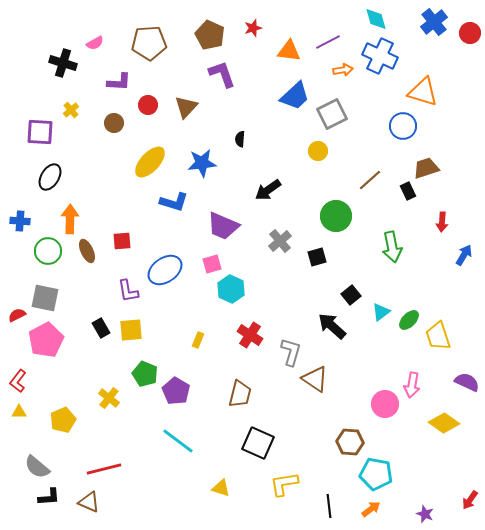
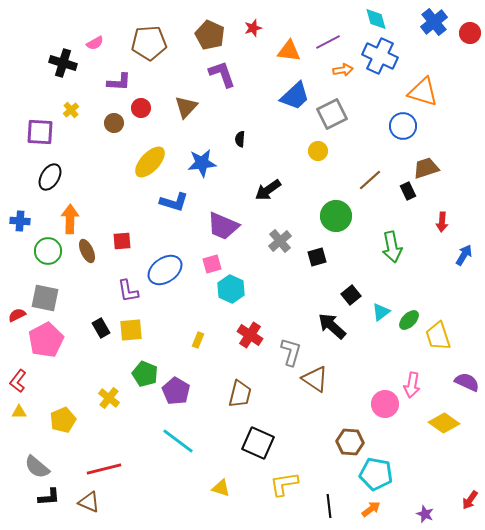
red circle at (148, 105): moved 7 px left, 3 px down
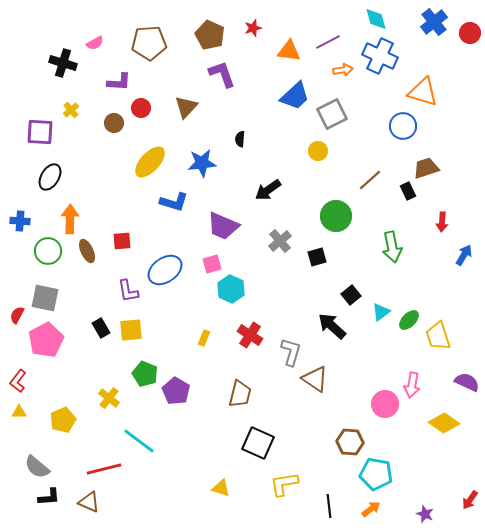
red semicircle at (17, 315): rotated 36 degrees counterclockwise
yellow rectangle at (198, 340): moved 6 px right, 2 px up
cyan line at (178, 441): moved 39 px left
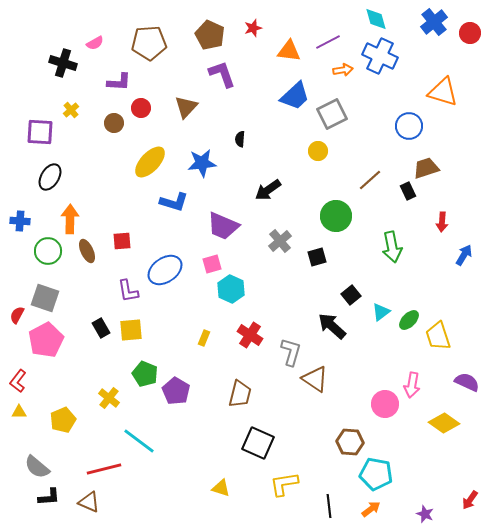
orange triangle at (423, 92): moved 20 px right
blue circle at (403, 126): moved 6 px right
gray square at (45, 298): rotated 8 degrees clockwise
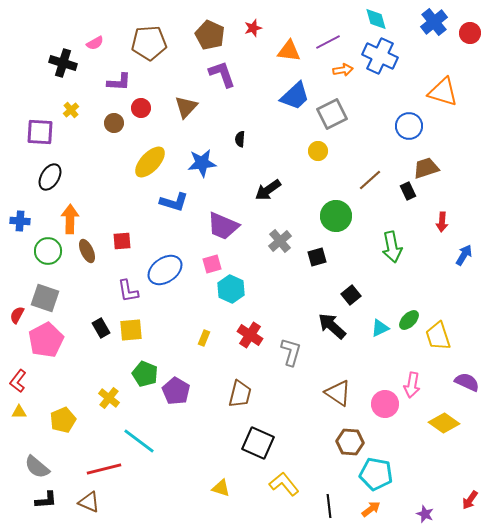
cyan triangle at (381, 312): moved 1 px left, 16 px down; rotated 12 degrees clockwise
brown triangle at (315, 379): moved 23 px right, 14 px down
yellow L-shape at (284, 484): rotated 60 degrees clockwise
black L-shape at (49, 497): moved 3 px left, 3 px down
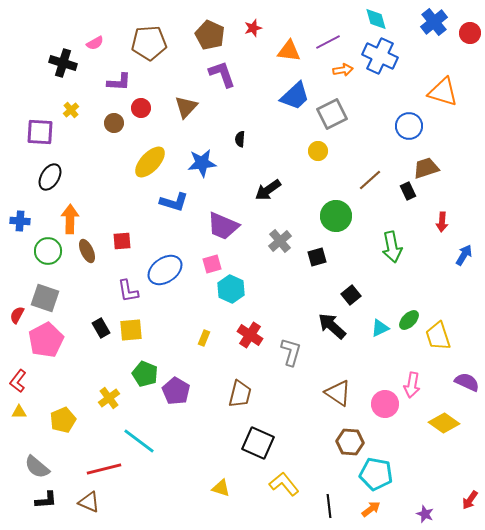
yellow cross at (109, 398): rotated 15 degrees clockwise
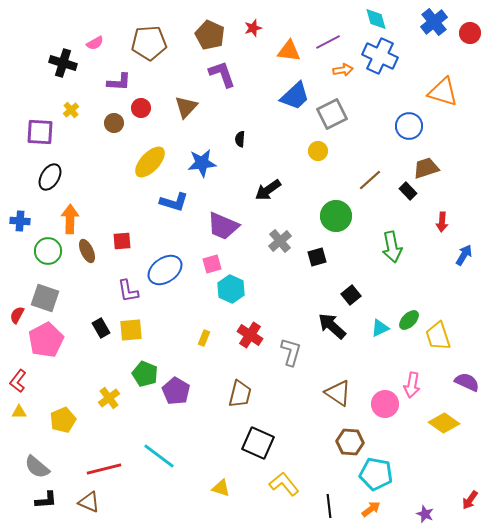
black rectangle at (408, 191): rotated 18 degrees counterclockwise
cyan line at (139, 441): moved 20 px right, 15 px down
